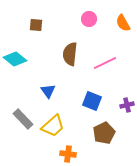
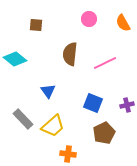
blue square: moved 1 px right, 2 px down
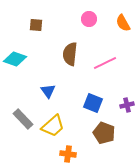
cyan diamond: rotated 20 degrees counterclockwise
brown pentagon: rotated 25 degrees counterclockwise
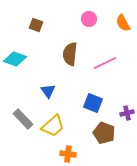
brown square: rotated 16 degrees clockwise
purple cross: moved 8 px down
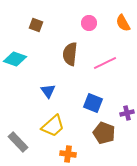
pink circle: moved 4 px down
gray rectangle: moved 5 px left, 23 px down
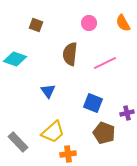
yellow trapezoid: moved 6 px down
orange cross: rotated 14 degrees counterclockwise
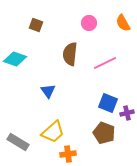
blue square: moved 15 px right
gray rectangle: rotated 15 degrees counterclockwise
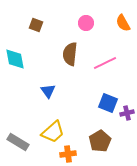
pink circle: moved 3 px left
cyan diamond: rotated 60 degrees clockwise
brown pentagon: moved 4 px left, 8 px down; rotated 20 degrees clockwise
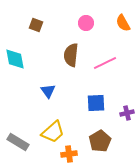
brown semicircle: moved 1 px right, 1 px down
blue square: moved 12 px left; rotated 24 degrees counterclockwise
orange cross: moved 1 px right
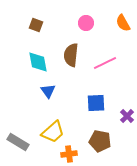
cyan diamond: moved 23 px right, 3 px down
purple cross: moved 3 px down; rotated 32 degrees counterclockwise
brown pentagon: rotated 30 degrees counterclockwise
